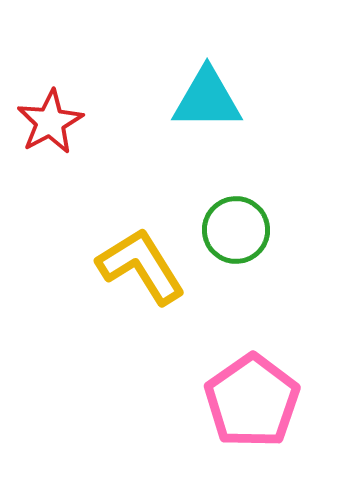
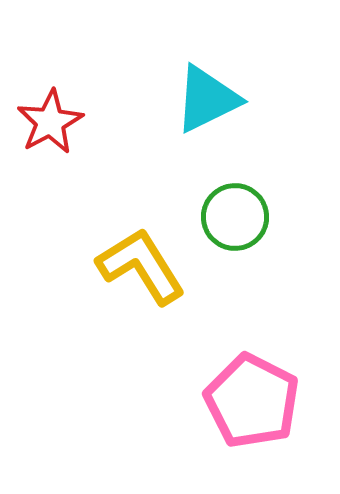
cyan triangle: rotated 26 degrees counterclockwise
green circle: moved 1 px left, 13 px up
pink pentagon: rotated 10 degrees counterclockwise
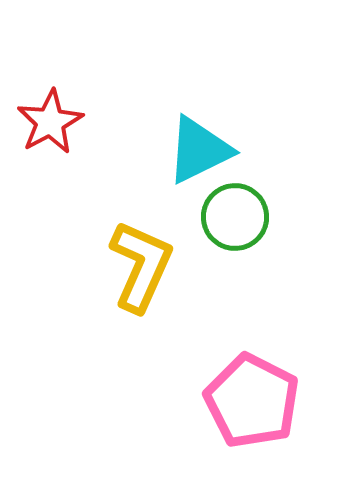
cyan triangle: moved 8 px left, 51 px down
yellow L-shape: rotated 56 degrees clockwise
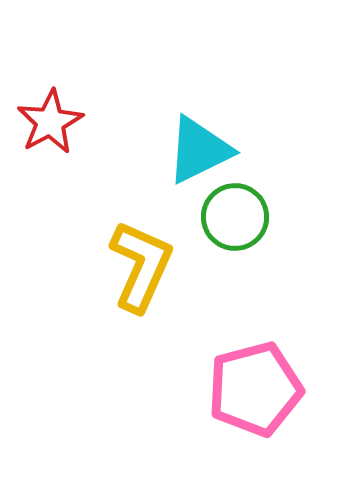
pink pentagon: moved 3 px right, 12 px up; rotated 30 degrees clockwise
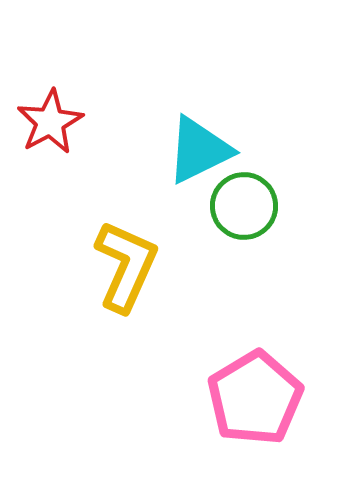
green circle: moved 9 px right, 11 px up
yellow L-shape: moved 15 px left
pink pentagon: moved 9 px down; rotated 16 degrees counterclockwise
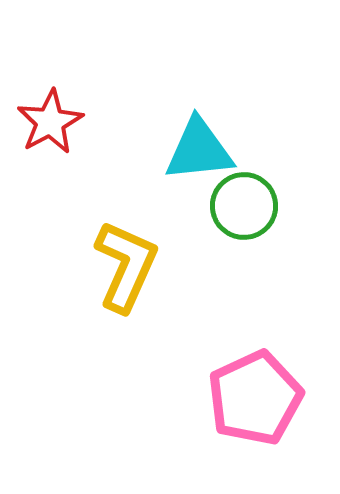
cyan triangle: rotated 20 degrees clockwise
pink pentagon: rotated 6 degrees clockwise
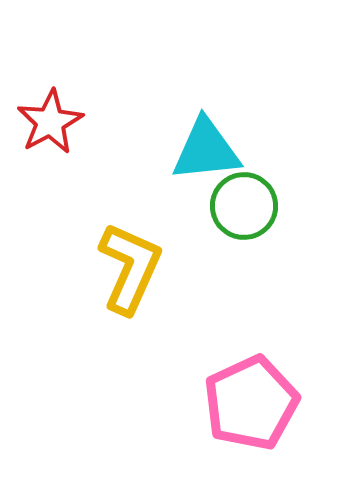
cyan triangle: moved 7 px right
yellow L-shape: moved 4 px right, 2 px down
pink pentagon: moved 4 px left, 5 px down
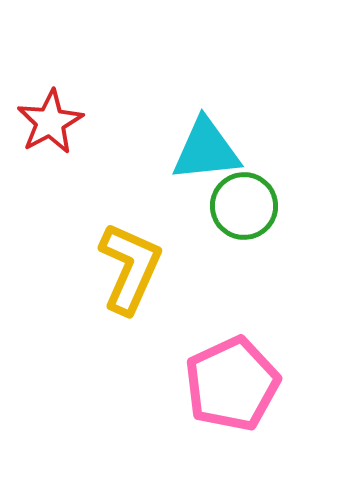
pink pentagon: moved 19 px left, 19 px up
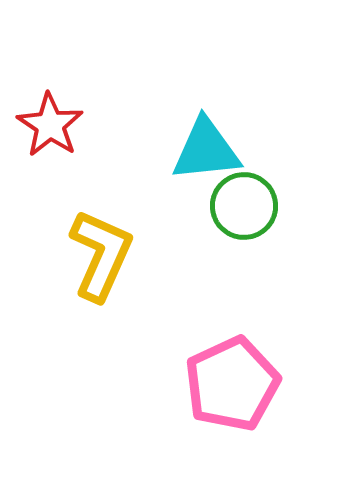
red star: moved 3 px down; rotated 10 degrees counterclockwise
yellow L-shape: moved 29 px left, 13 px up
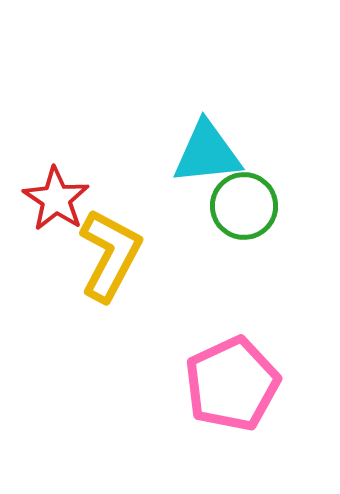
red star: moved 6 px right, 74 px down
cyan triangle: moved 1 px right, 3 px down
yellow L-shape: moved 9 px right; rotated 4 degrees clockwise
